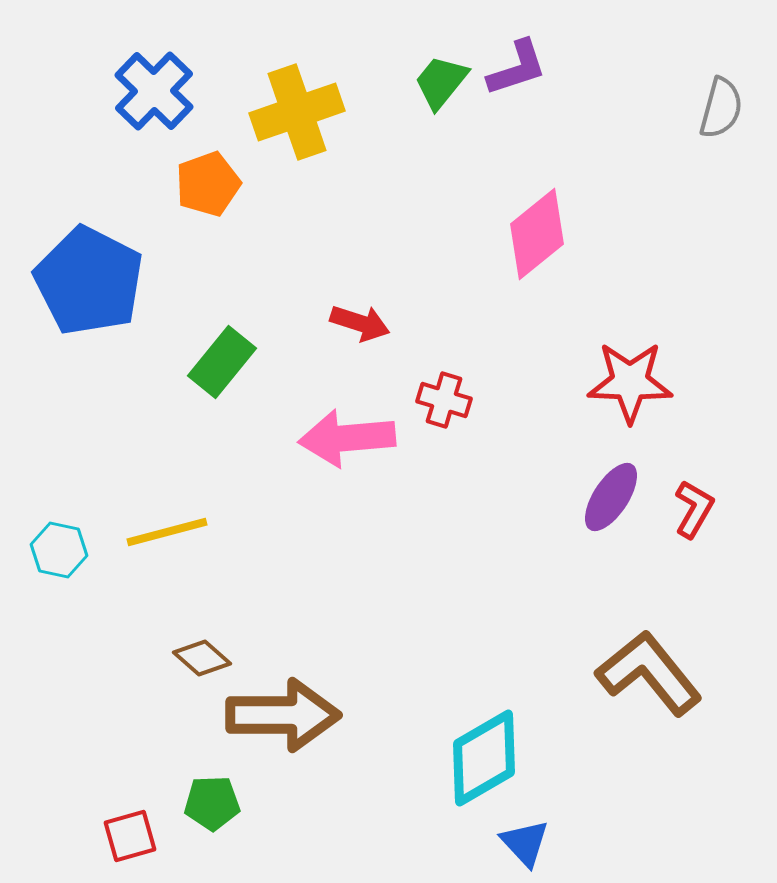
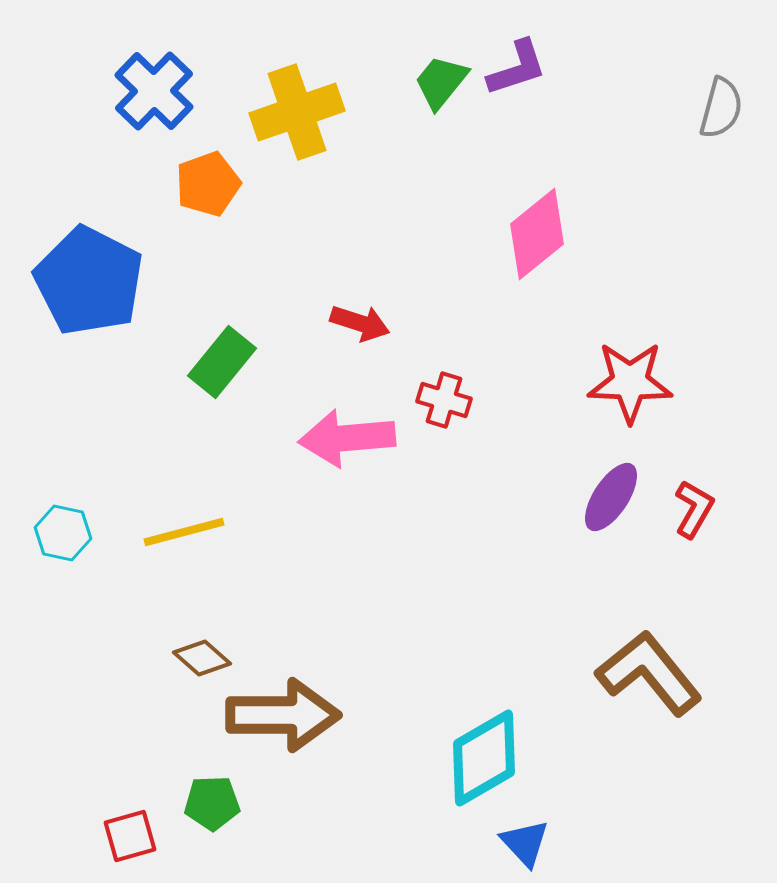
yellow line: moved 17 px right
cyan hexagon: moved 4 px right, 17 px up
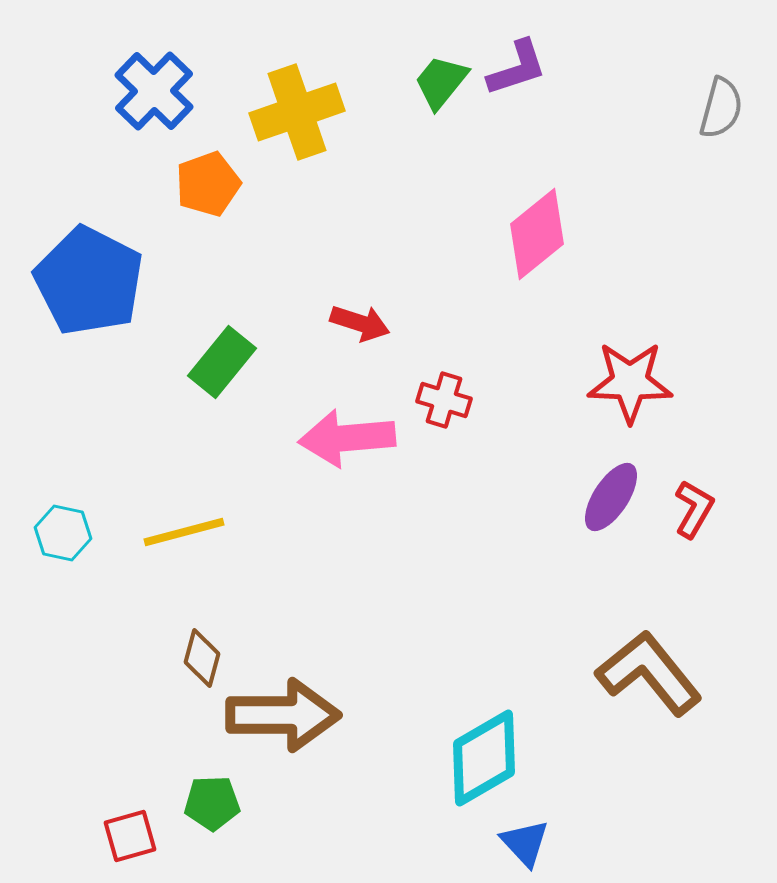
brown diamond: rotated 64 degrees clockwise
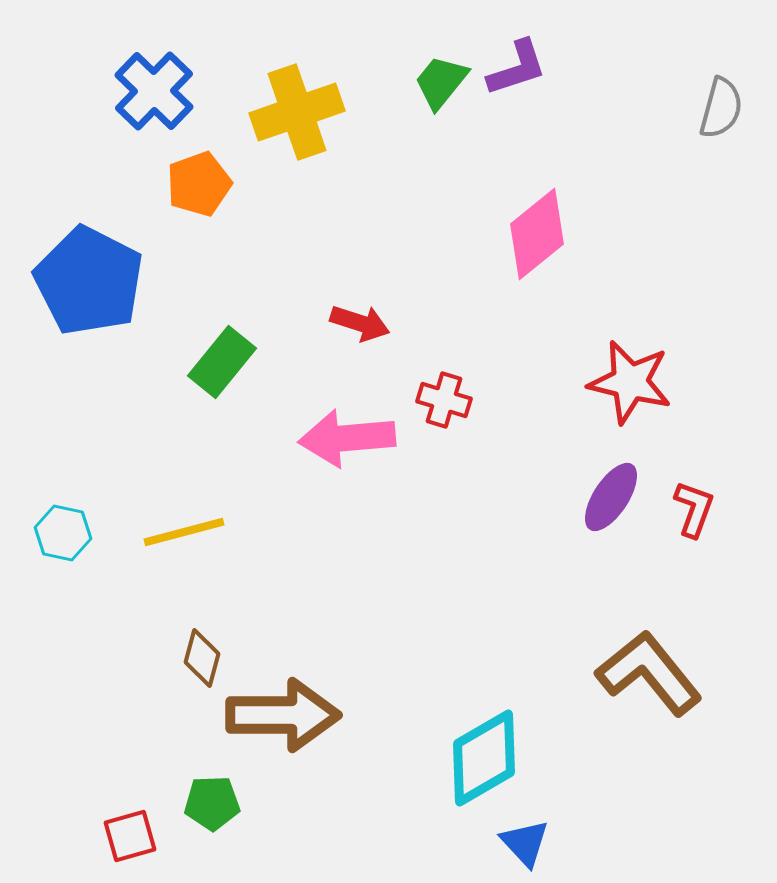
orange pentagon: moved 9 px left
red star: rotated 12 degrees clockwise
red L-shape: rotated 10 degrees counterclockwise
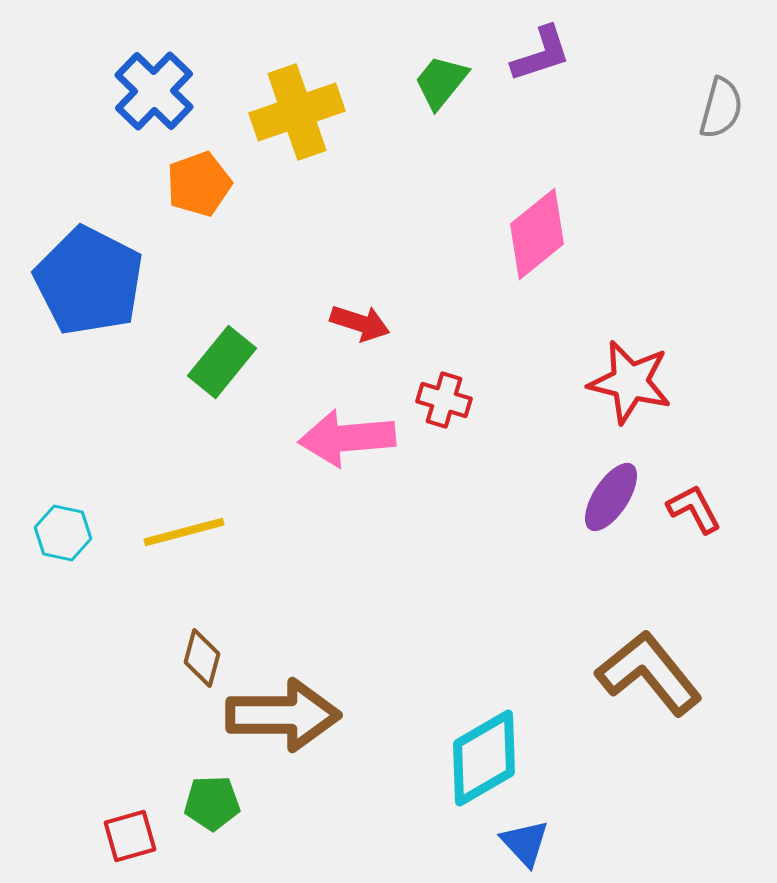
purple L-shape: moved 24 px right, 14 px up
red L-shape: rotated 48 degrees counterclockwise
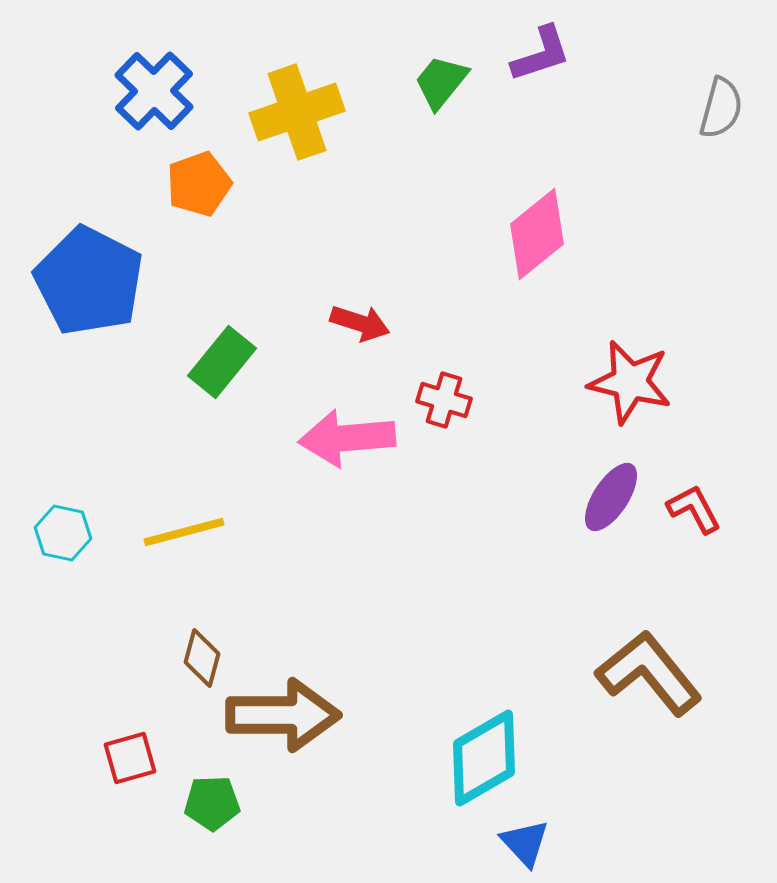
red square: moved 78 px up
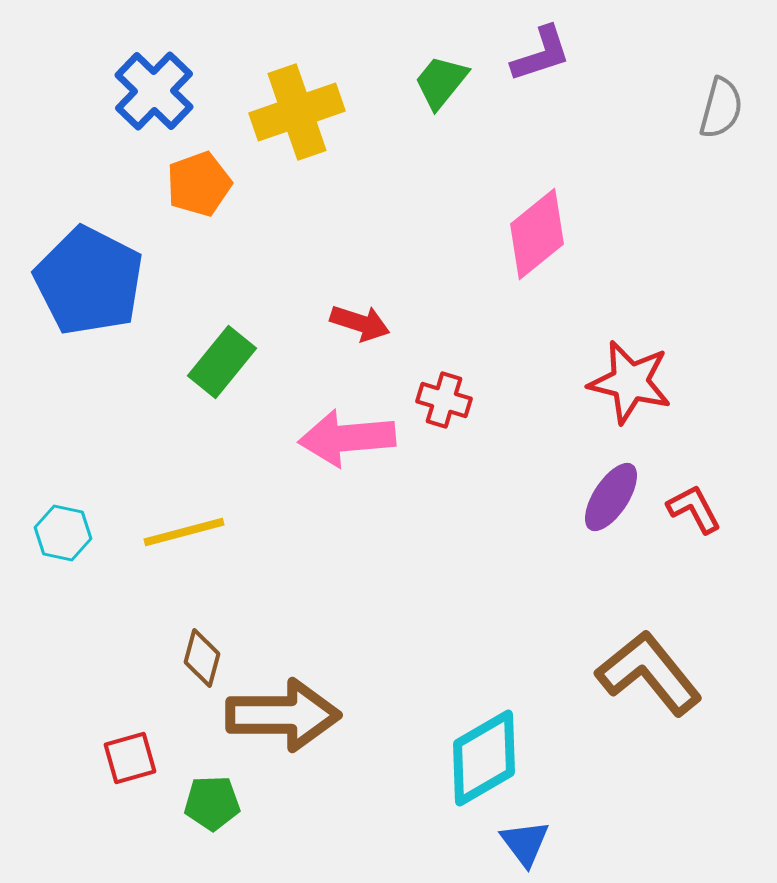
blue triangle: rotated 6 degrees clockwise
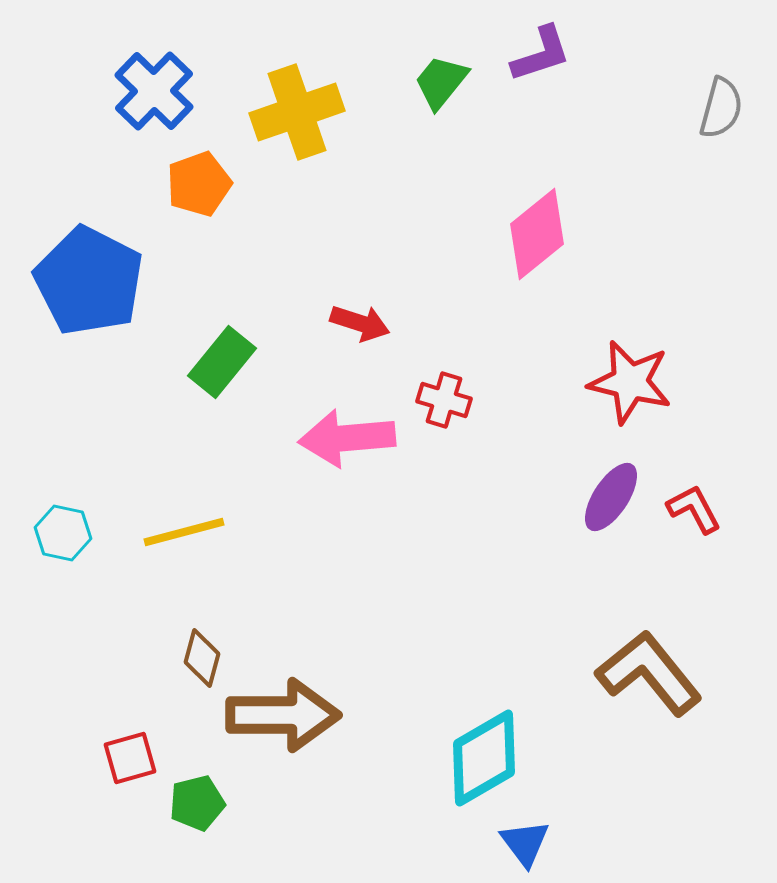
green pentagon: moved 15 px left; rotated 12 degrees counterclockwise
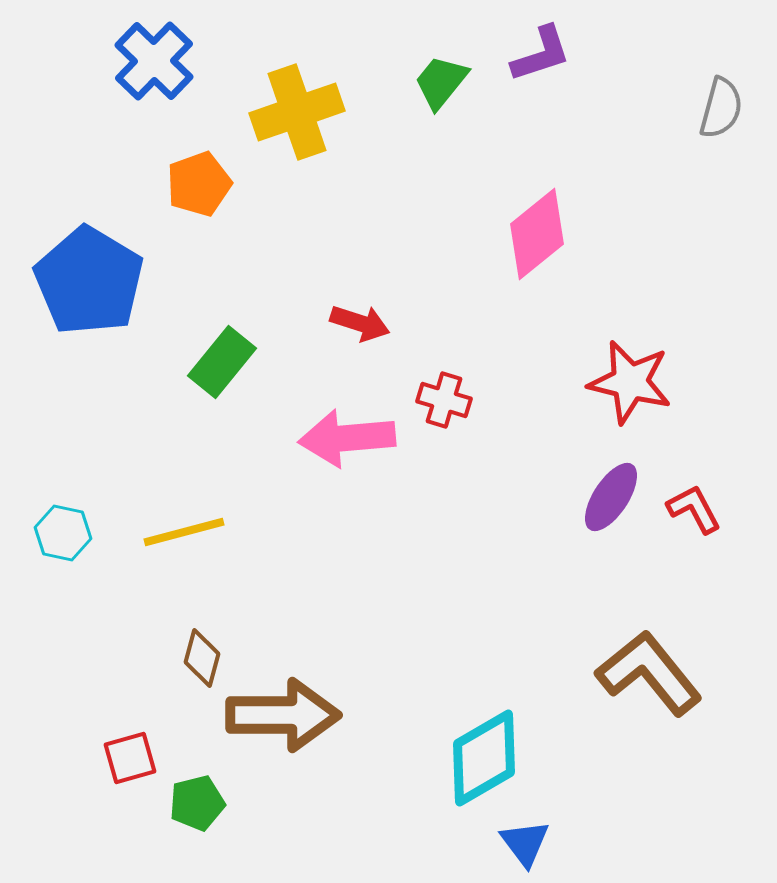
blue cross: moved 30 px up
blue pentagon: rotated 4 degrees clockwise
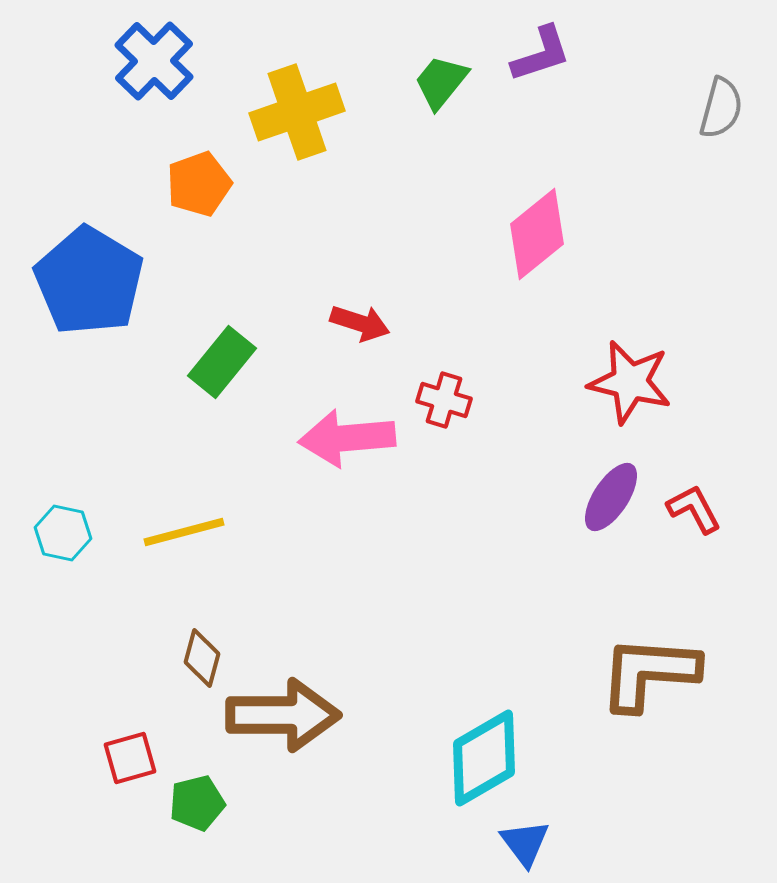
brown L-shape: rotated 47 degrees counterclockwise
